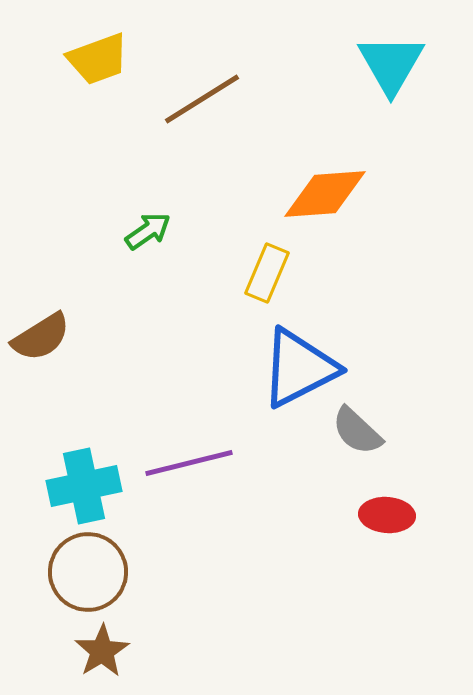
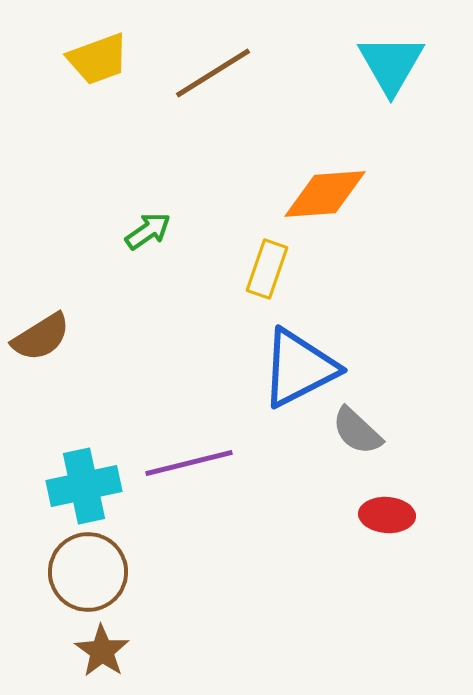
brown line: moved 11 px right, 26 px up
yellow rectangle: moved 4 px up; rotated 4 degrees counterclockwise
brown star: rotated 6 degrees counterclockwise
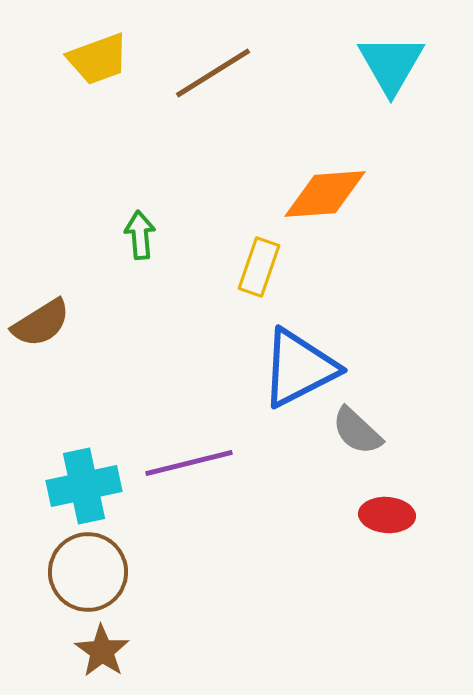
green arrow: moved 8 px left, 4 px down; rotated 60 degrees counterclockwise
yellow rectangle: moved 8 px left, 2 px up
brown semicircle: moved 14 px up
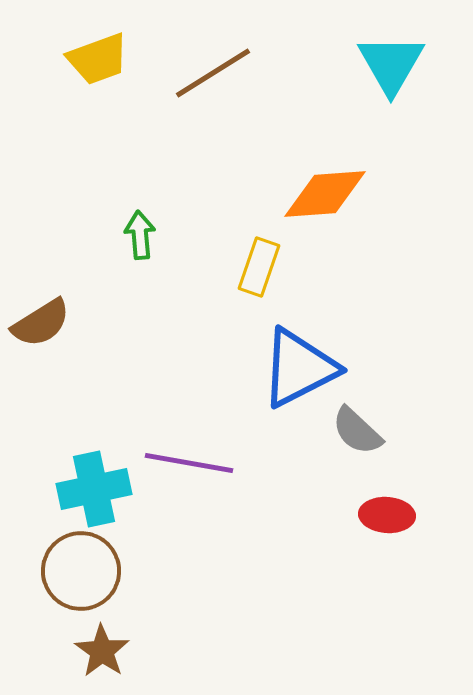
purple line: rotated 24 degrees clockwise
cyan cross: moved 10 px right, 3 px down
brown circle: moved 7 px left, 1 px up
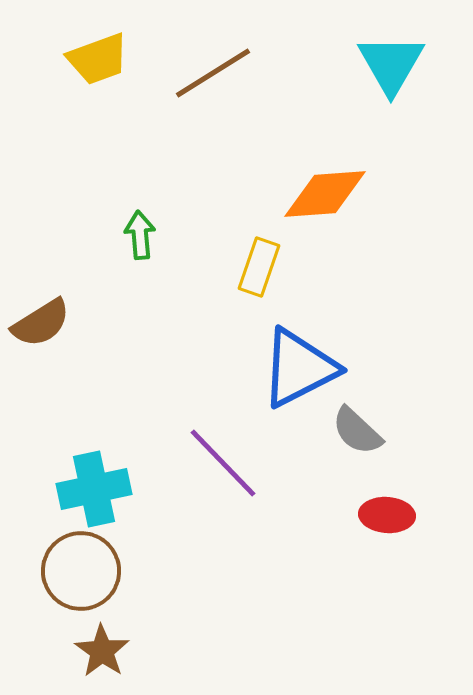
purple line: moved 34 px right; rotated 36 degrees clockwise
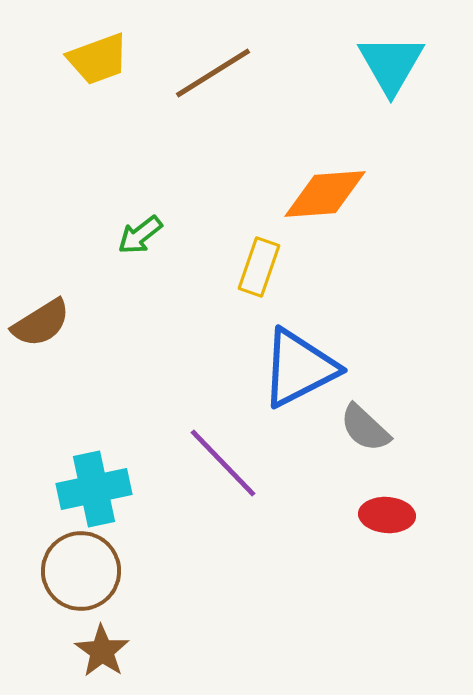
green arrow: rotated 123 degrees counterclockwise
gray semicircle: moved 8 px right, 3 px up
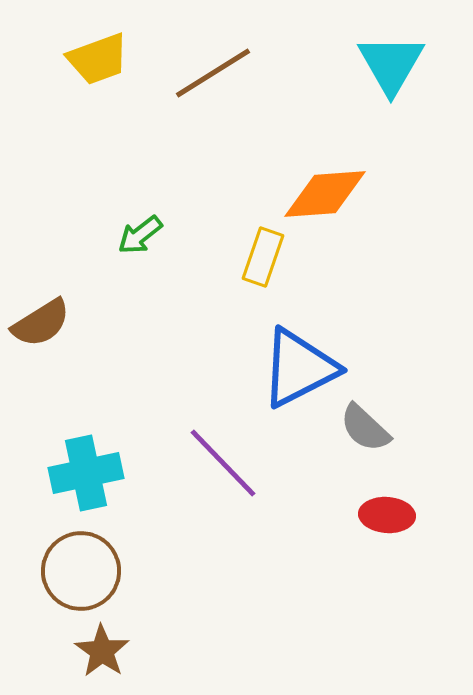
yellow rectangle: moved 4 px right, 10 px up
cyan cross: moved 8 px left, 16 px up
